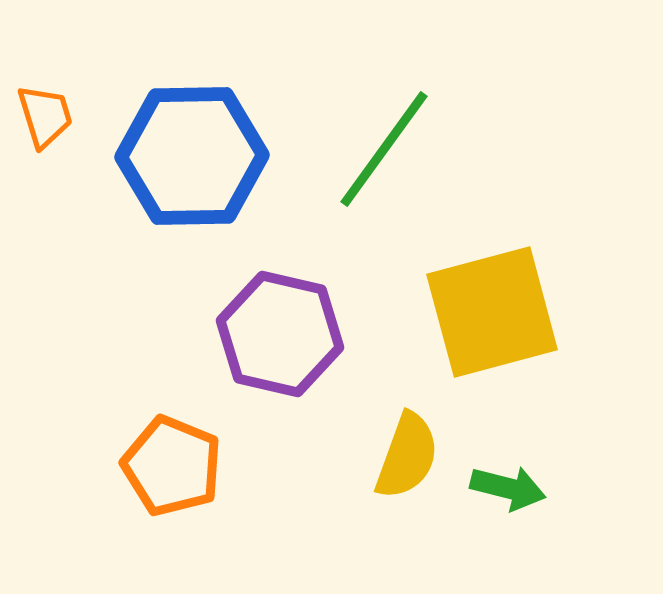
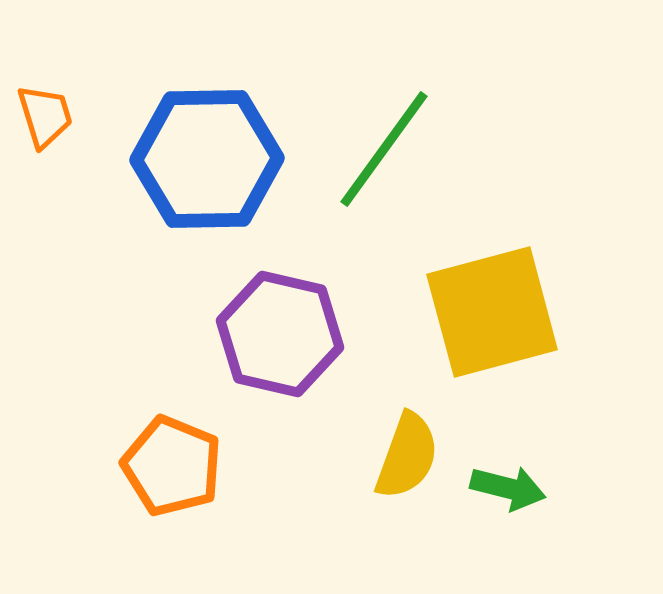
blue hexagon: moved 15 px right, 3 px down
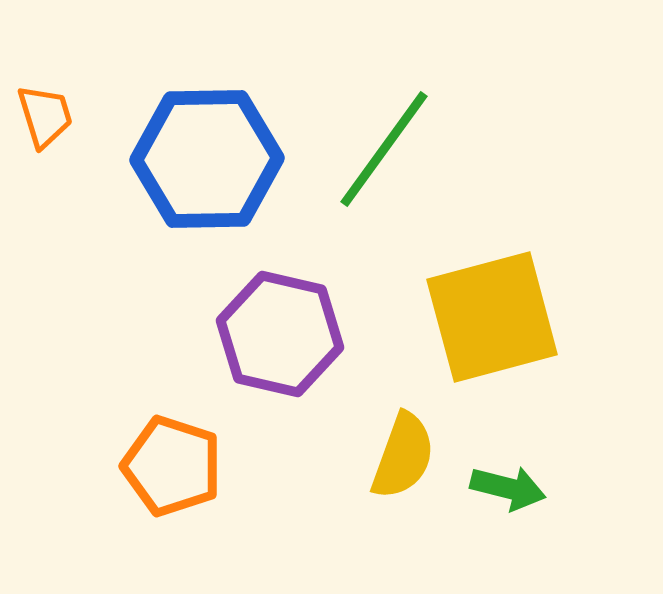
yellow square: moved 5 px down
yellow semicircle: moved 4 px left
orange pentagon: rotated 4 degrees counterclockwise
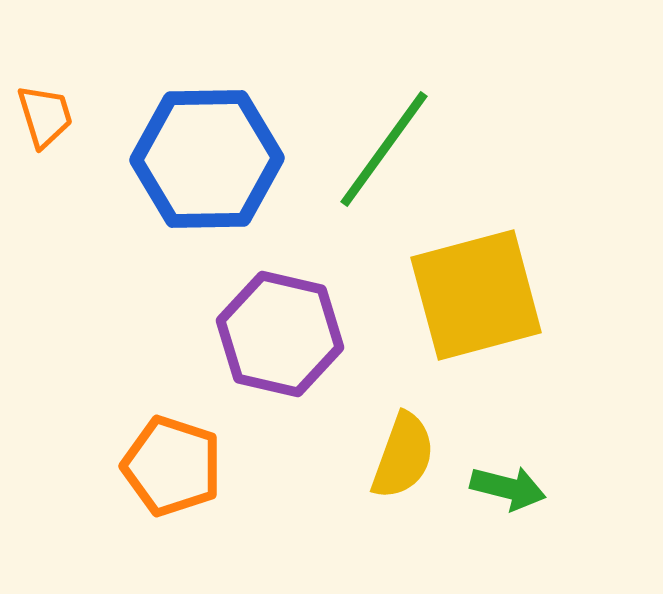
yellow square: moved 16 px left, 22 px up
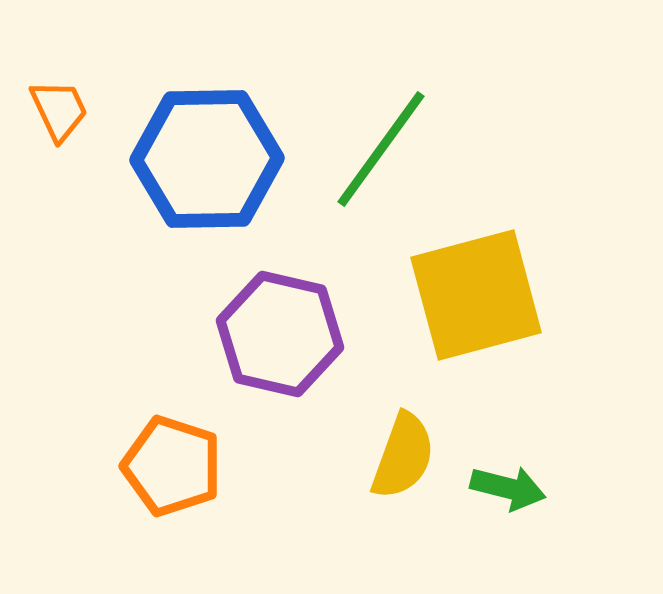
orange trapezoid: moved 14 px right, 6 px up; rotated 8 degrees counterclockwise
green line: moved 3 px left
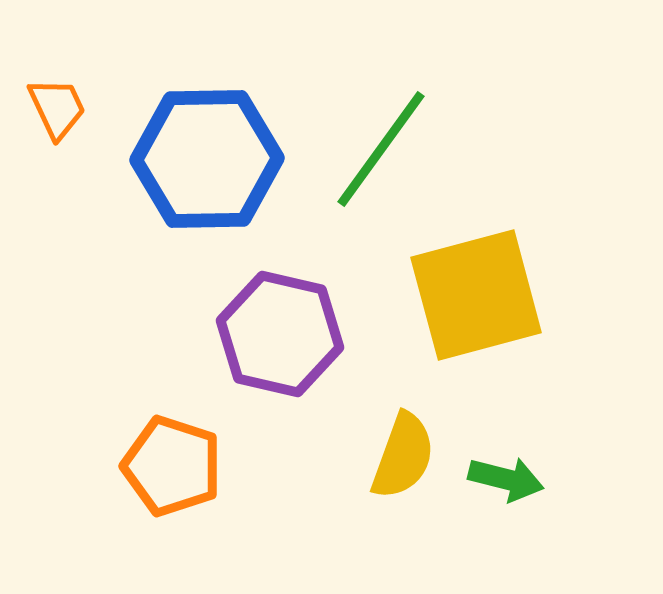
orange trapezoid: moved 2 px left, 2 px up
green arrow: moved 2 px left, 9 px up
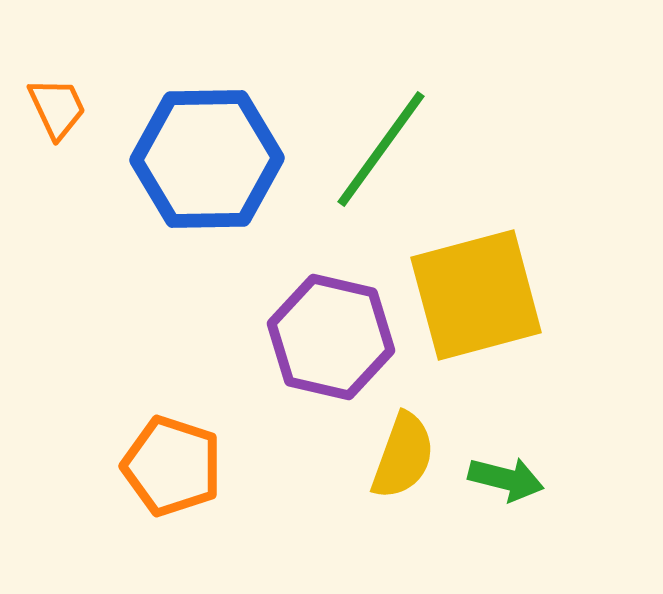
purple hexagon: moved 51 px right, 3 px down
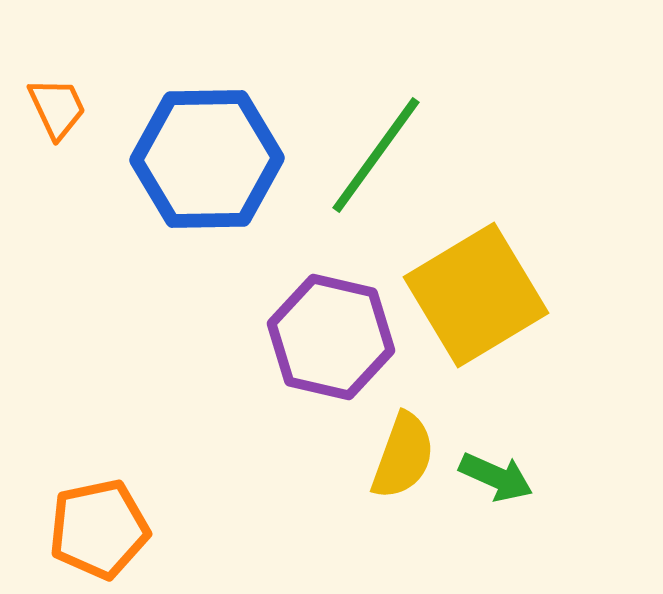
green line: moved 5 px left, 6 px down
yellow square: rotated 16 degrees counterclockwise
orange pentagon: moved 73 px left, 63 px down; rotated 30 degrees counterclockwise
green arrow: moved 10 px left, 2 px up; rotated 10 degrees clockwise
